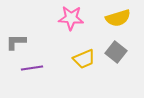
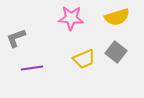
yellow semicircle: moved 1 px left, 1 px up
gray L-shape: moved 4 px up; rotated 20 degrees counterclockwise
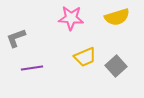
gray square: moved 14 px down; rotated 10 degrees clockwise
yellow trapezoid: moved 1 px right, 2 px up
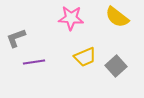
yellow semicircle: rotated 55 degrees clockwise
purple line: moved 2 px right, 6 px up
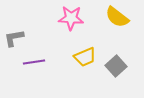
gray L-shape: moved 2 px left; rotated 10 degrees clockwise
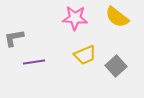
pink star: moved 4 px right
yellow trapezoid: moved 2 px up
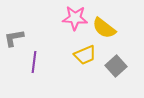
yellow semicircle: moved 13 px left, 11 px down
purple line: rotated 75 degrees counterclockwise
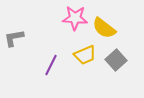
purple line: moved 17 px right, 3 px down; rotated 20 degrees clockwise
gray square: moved 6 px up
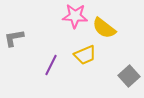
pink star: moved 2 px up
gray square: moved 13 px right, 16 px down
